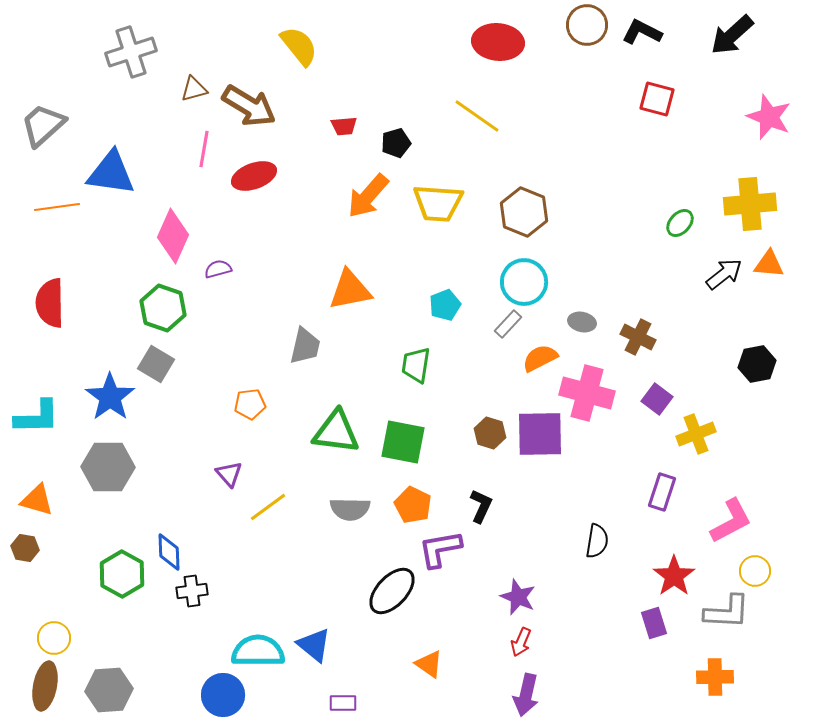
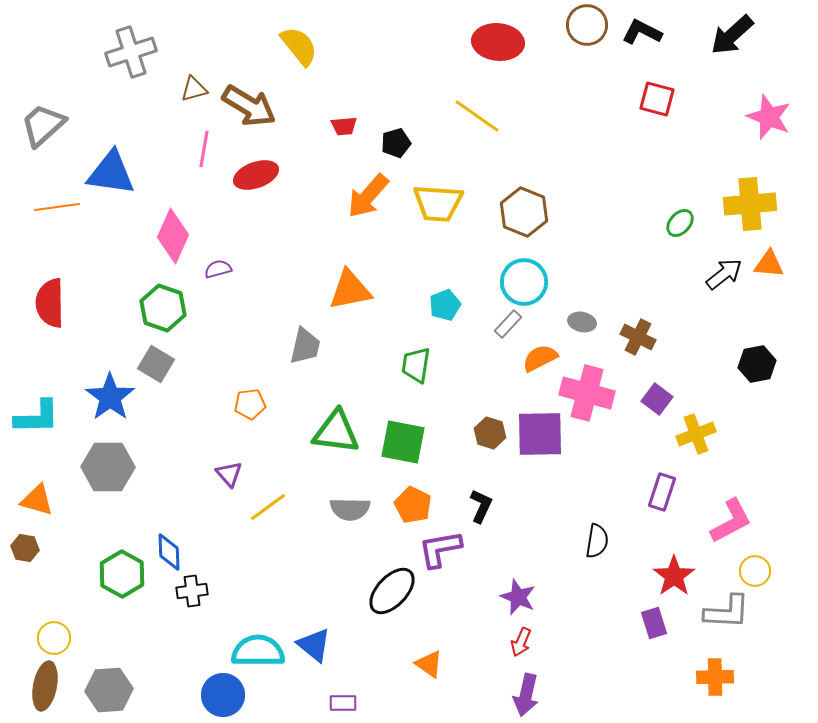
red ellipse at (254, 176): moved 2 px right, 1 px up
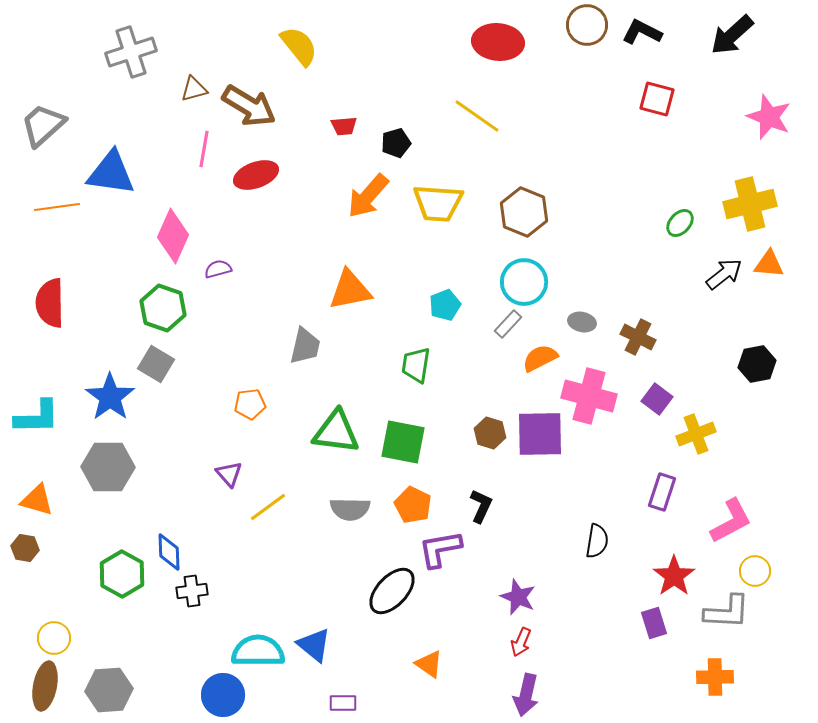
yellow cross at (750, 204): rotated 9 degrees counterclockwise
pink cross at (587, 393): moved 2 px right, 3 px down
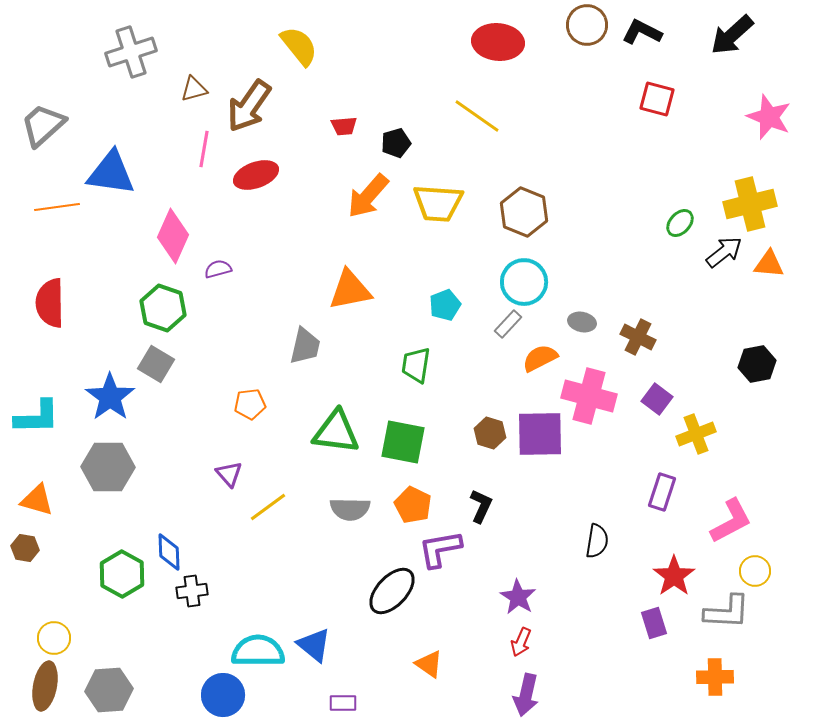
brown arrow at (249, 106): rotated 94 degrees clockwise
black arrow at (724, 274): moved 22 px up
purple star at (518, 597): rotated 9 degrees clockwise
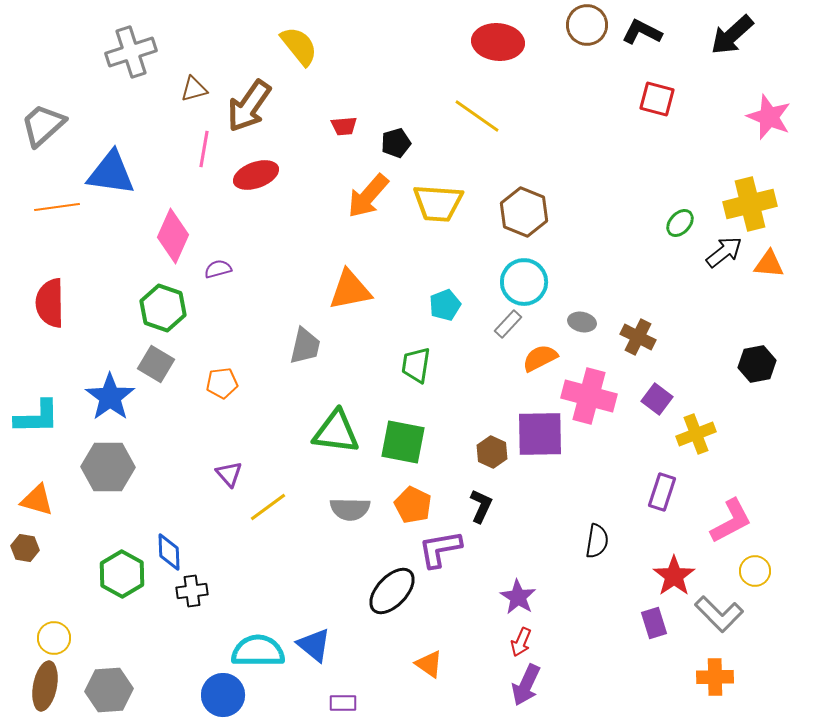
orange pentagon at (250, 404): moved 28 px left, 21 px up
brown hexagon at (490, 433): moved 2 px right, 19 px down; rotated 8 degrees clockwise
gray L-shape at (727, 612): moved 8 px left, 2 px down; rotated 42 degrees clockwise
purple arrow at (526, 695): moved 10 px up; rotated 12 degrees clockwise
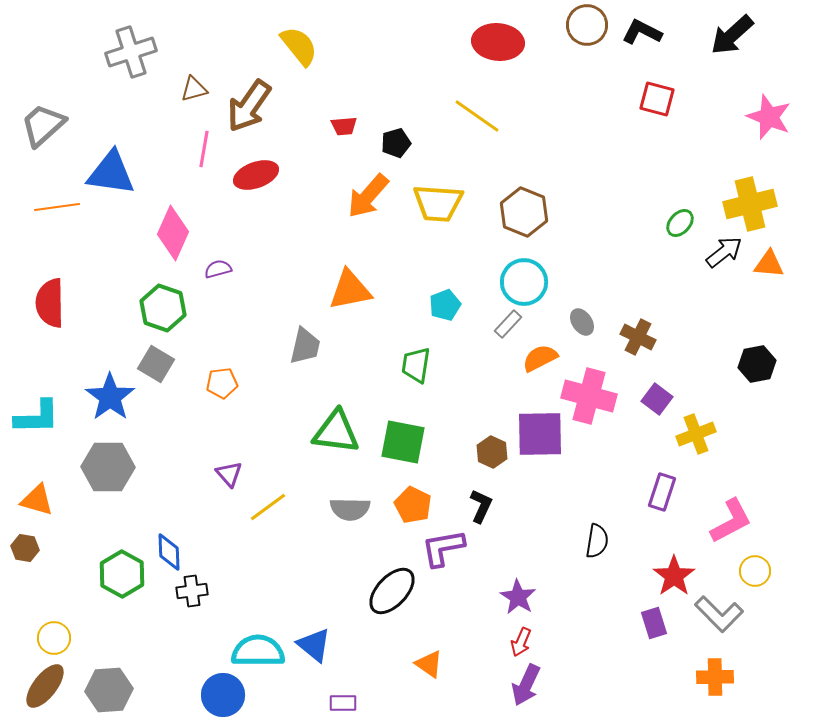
pink diamond at (173, 236): moved 3 px up
gray ellipse at (582, 322): rotated 44 degrees clockwise
purple L-shape at (440, 549): moved 3 px right, 1 px up
brown ellipse at (45, 686): rotated 27 degrees clockwise
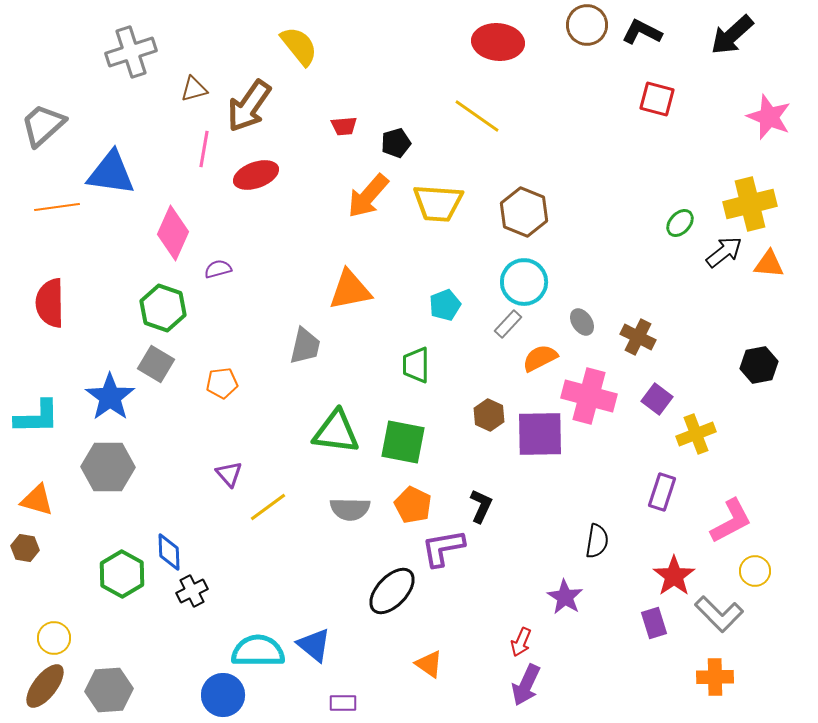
black hexagon at (757, 364): moved 2 px right, 1 px down
green trapezoid at (416, 365): rotated 9 degrees counterclockwise
brown hexagon at (492, 452): moved 3 px left, 37 px up
black cross at (192, 591): rotated 20 degrees counterclockwise
purple star at (518, 597): moved 47 px right
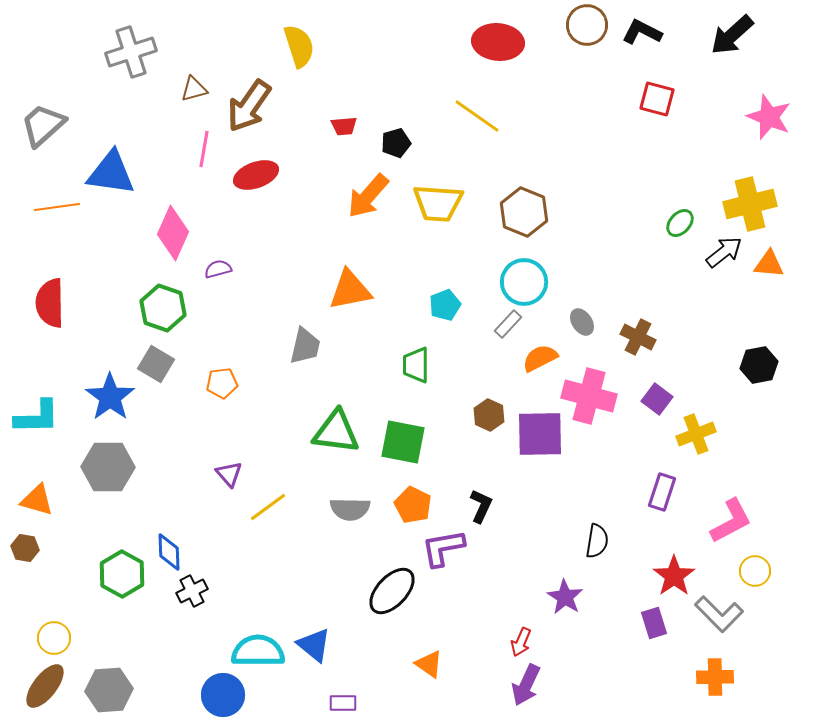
yellow semicircle at (299, 46): rotated 21 degrees clockwise
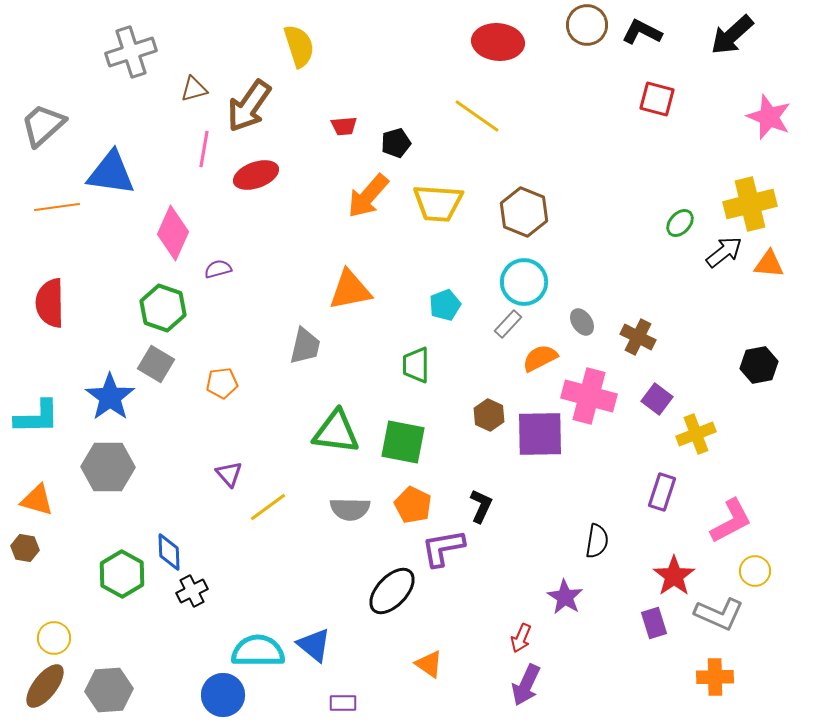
gray L-shape at (719, 614): rotated 21 degrees counterclockwise
red arrow at (521, 642): moved 4 px up
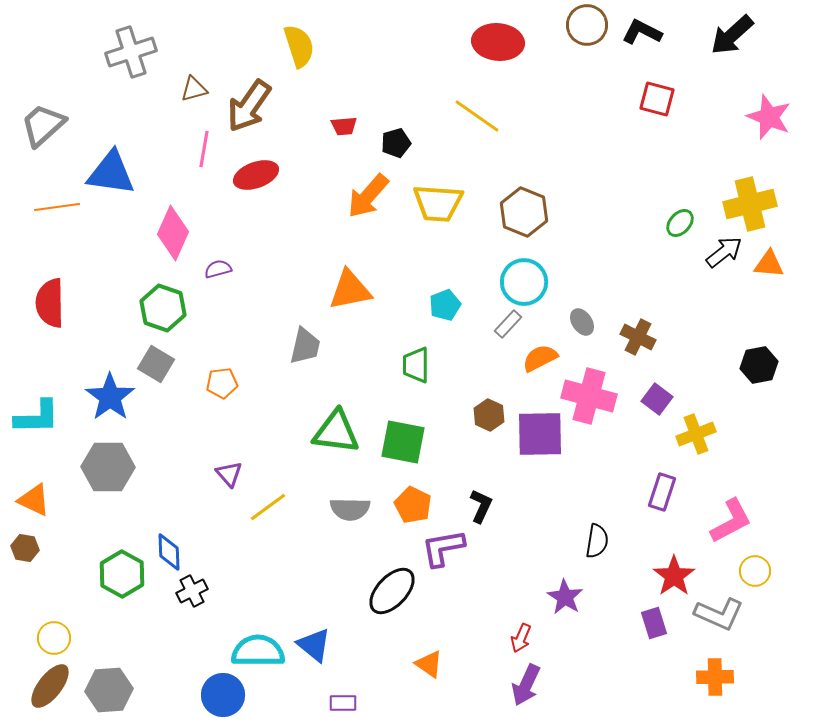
orange triangle at (37, 500): moved 3 px left; rotated 9 degrees clockwise
brown ellipse at (45, 686): moved 5 px right
